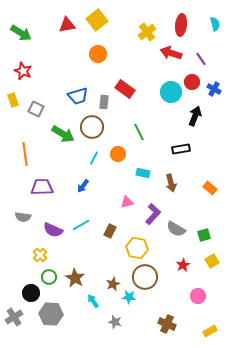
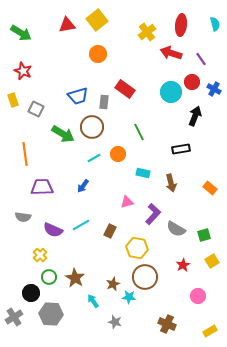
cyan line at (94, 158): rotated 32 degrees clockwise
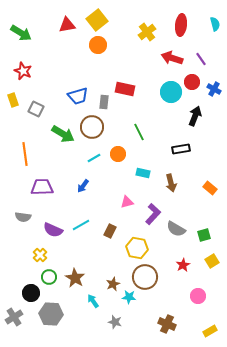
red arrow at (171, 53): moved 1 px right, 5 px down
orange circle at (98, 54): moved 9 px up
red rectangle at (125, 89): rotated 24 degrees counterclockwise
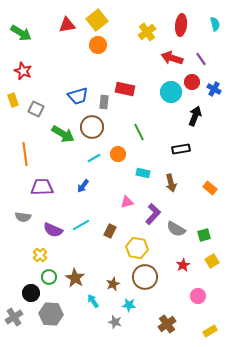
cyan star at (129, 297): moved 8 px down
brown cross at (167, 324): rotated 30 degrees clockwise
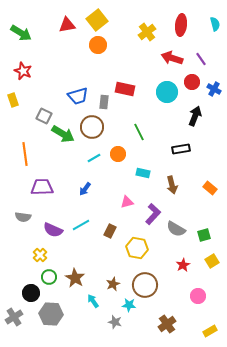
cyan circle at (171, 92): moved 4 px left
gray square at (36, 109): moved 8 px right, 7 px down
brown arrow at (171, 183): moved 1 px right, 2 px down
blue arrow at (83, 186): moved 2 px right, 3 px down
brown circle at (145, 277): moved 8 px down
